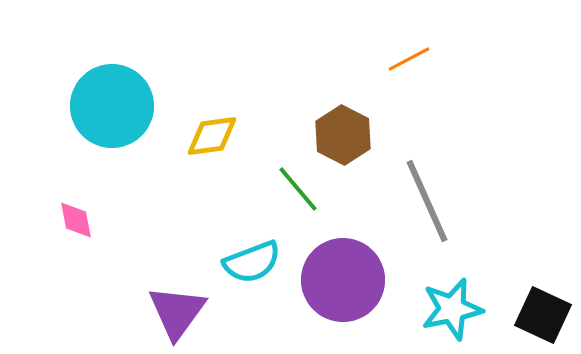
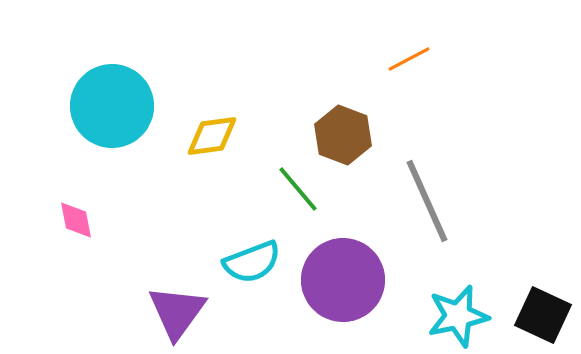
brown hexagon: rotated 6 degrees counterclockwise
cyan star: moved 6 px right, 7 px down
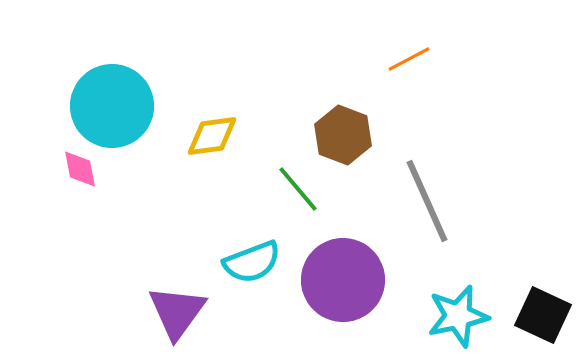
pink diamond: moved 4 px right, 51 px up
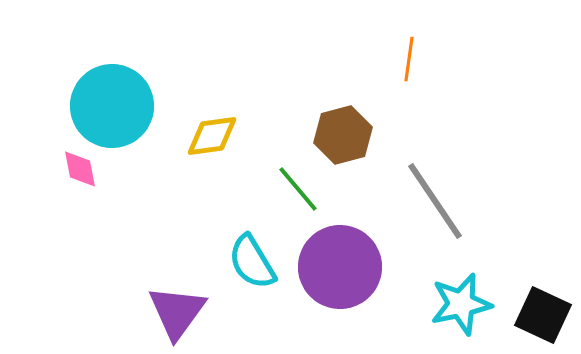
orange line: rotated 54 degrees counterclockwise
brown hexagon: rotated 24 degrees clockwise
gray line: moved 8 px right; rotated 10 degrees counterclockwise
cyan semicircle: rotated 80 degrees clockwise
purple circle: moved 3 px left, 13 px up
cyan star: moved 3 px right, 12 px up
